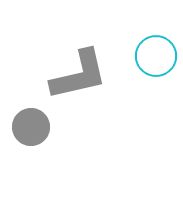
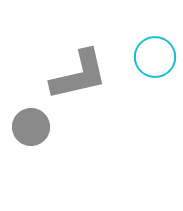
cyan circle: moved 1 px left, 1 px down
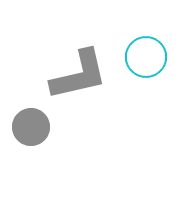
cyan circle: moved 9 px left
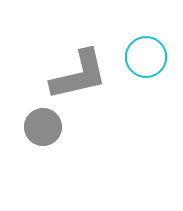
gray circle: moved 12 px right
